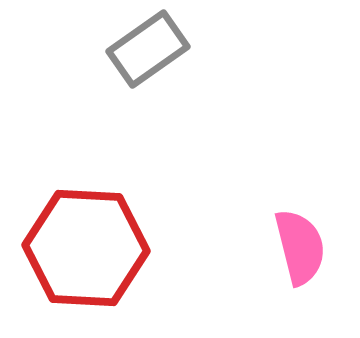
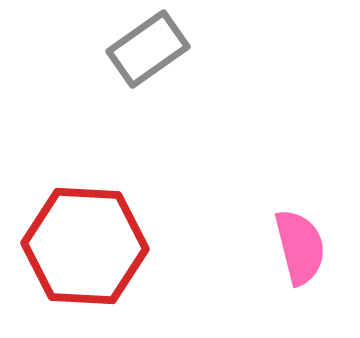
red hexagon: moved 1 px left, 2 px up
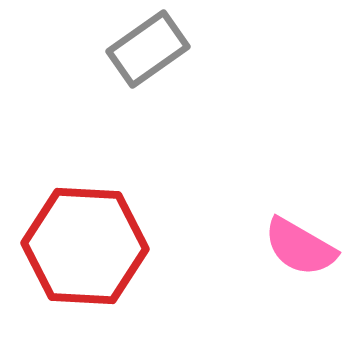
pink semicircle: rotated 134 degrees clockwise
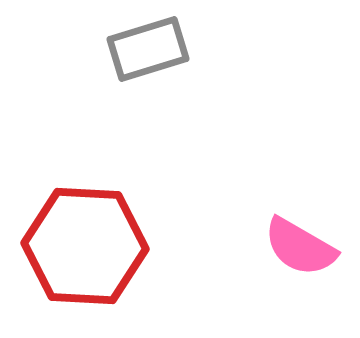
gray rectangle: rotated 18 degrees clockwise
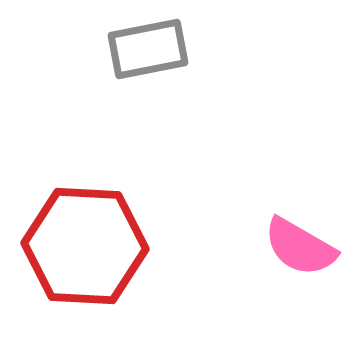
gray rectangle: rotated 6 degrees clockwise
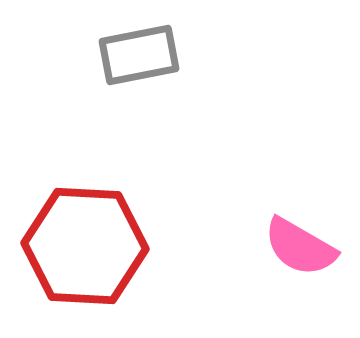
gray rectangle: moved 9 px left, 6 px down
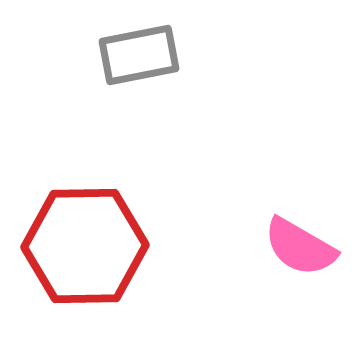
red hexagon: rotated 4 degrees counterclockwise
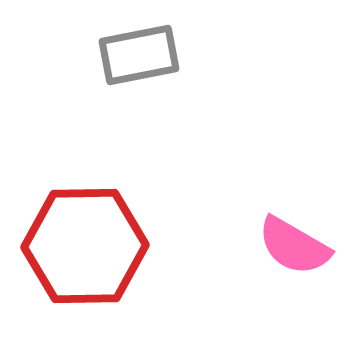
pink semicircle: moved 6 px left, 1 px up
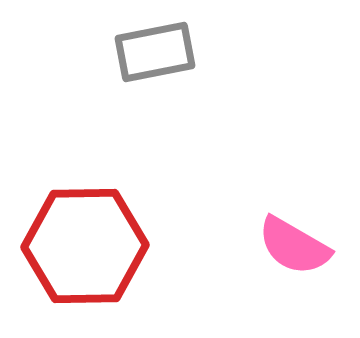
gray rectangle: moved 16 px right, 3 px up
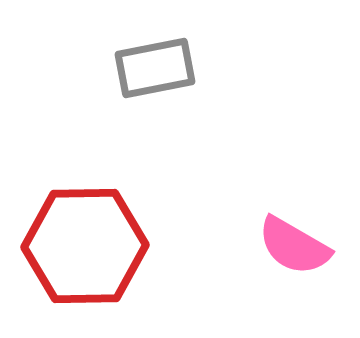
gray rectangle: moved 16 px down
